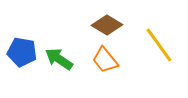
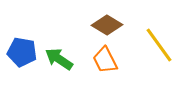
orange trapezoid: rotated 12 degrees clockwise
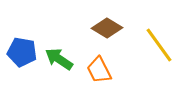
brown diamond: moved 3 px down
orange trapezoid: moved 6 px left, 10 px down
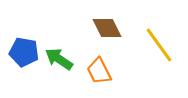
brown diamond: rotated 32 degrees clockwise
blue pentagon: moved 2 px right
orange trapezoid: moved 1 px down
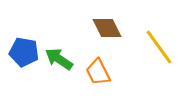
yellow line: moved 2 px down
orange trapezoid: moved 1 px left, 1 px down
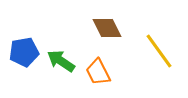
yellow line: moved 4 px down
blue pentagon: rotated 20 degrees counterclockwise
green arrow: moved 2 px right, 2 px down
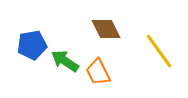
brown diamond: moved 1 px left, 1 px down
blue pentagon: moved 8 px right, 7 px up
green arrow: moved 4 px right
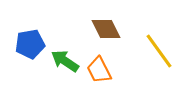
blue pentagon: moved 2 px left, 1 px up
orange trapezoid: moved 1 px right, 2 px up
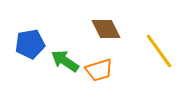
orange trapezoid: rotated 80 degrees counterclockwise
